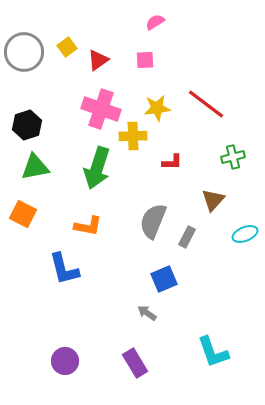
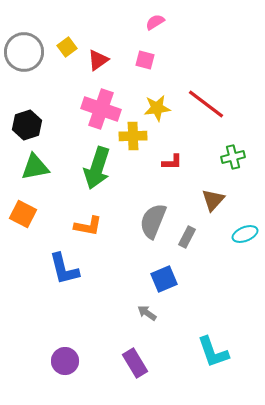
pink square: rotated 18 degrees clockwise
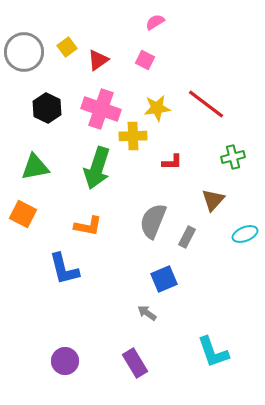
pink square: rotated 12 degrees clockwise
black hexagon: moved 20 px right, 17 px up; rotated 16 degrees counterclockwise
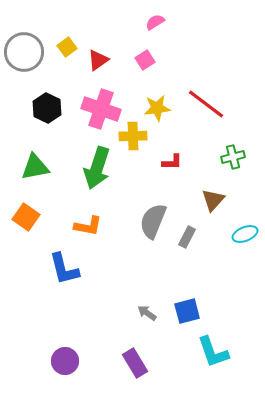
pink square: rotated 30 degrees clockwise
orange square: moved 3 px right, 3 px down; rotated 8 degrees clockwise
blue square: moved 23 px right, 32 px down; rotated 8 degrees clockwise
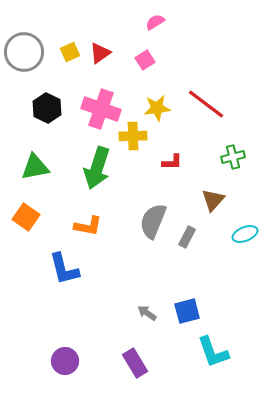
yellow square: moved 3 px right, 5 px down; rotated 12 degrees clockwise
red triangle: moved 2 px right, 7 px up
